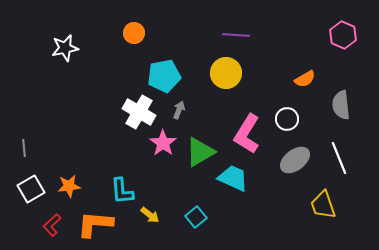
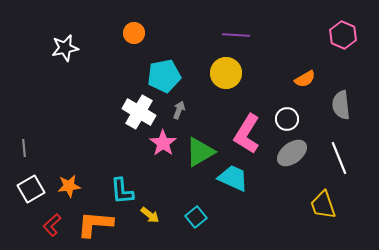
gray ellipse: moved 3 px left, 7 px up
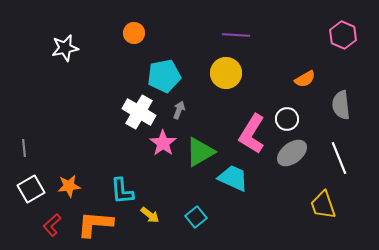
pink L-shape: moved 5 px right
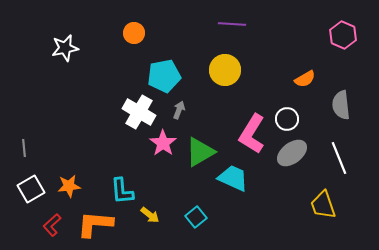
purple line: moved 4 px left, 11 px up
yellow circle: moved 1 px left, 3 px up
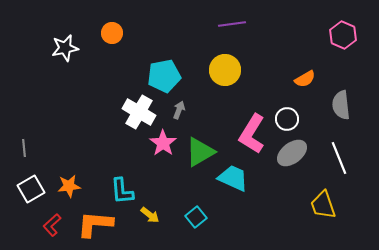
purple line: rotated 12 degrees counterclockwise
orange circle: moved 22 px left
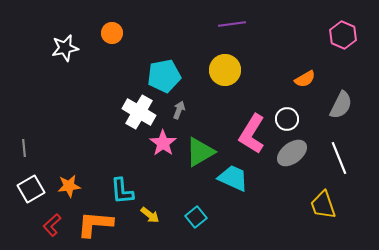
gray semicircle: rotated 148 degrees counterclockwise
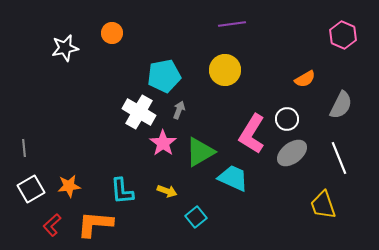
yellow arrow: moved 17 px right, 24 px up; rotated 18 degrees counterclockwise
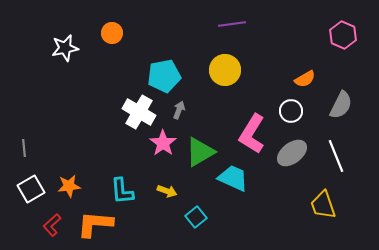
white circle: moved 4 px right, 8 px up
white line: moved 3 px left, 2 px up
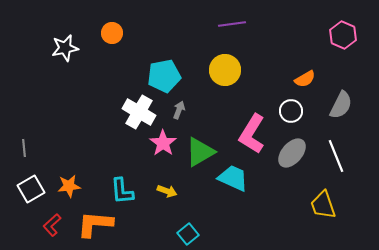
gray ellipse: rotated 12 degrees counterclockwise
cyan square: moved 8 px left, 17 px down
